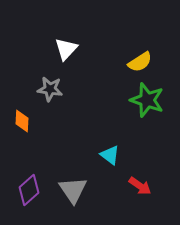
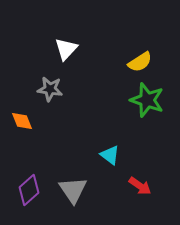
orange diamond: rotated 25 degrees counterclockwise
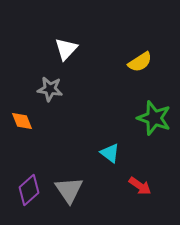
green star: moved 7 px right, 18 px down
cyan triangle: moved 2 px up
gray triangle: moved 4 px left
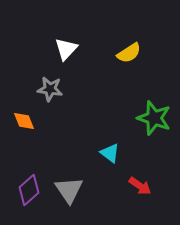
yellow semicircle: moved 11 px left, 9 px up
orange diamond: moved 2 px right
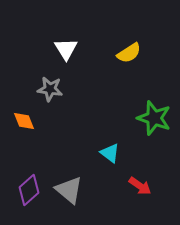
white triangle: rotated 15 degrees counterclockwise
gray triangle: rotated 16 degrees counterclockwise
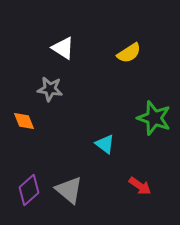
white triangle: moved 3 px left, 1 px up; rotated 25 degrees counterclockwise
cyan triangle: moved 5 px left, 9 px up
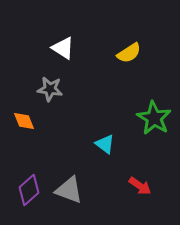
green star: rotated 12 degrees clockwise
gray triangle: rotated 20 degrees counterclockwise
